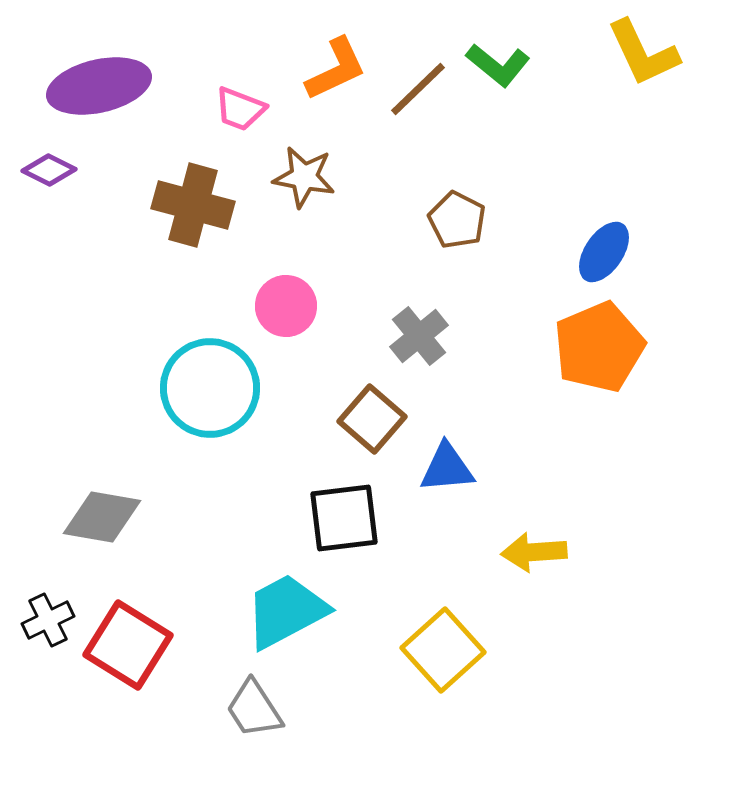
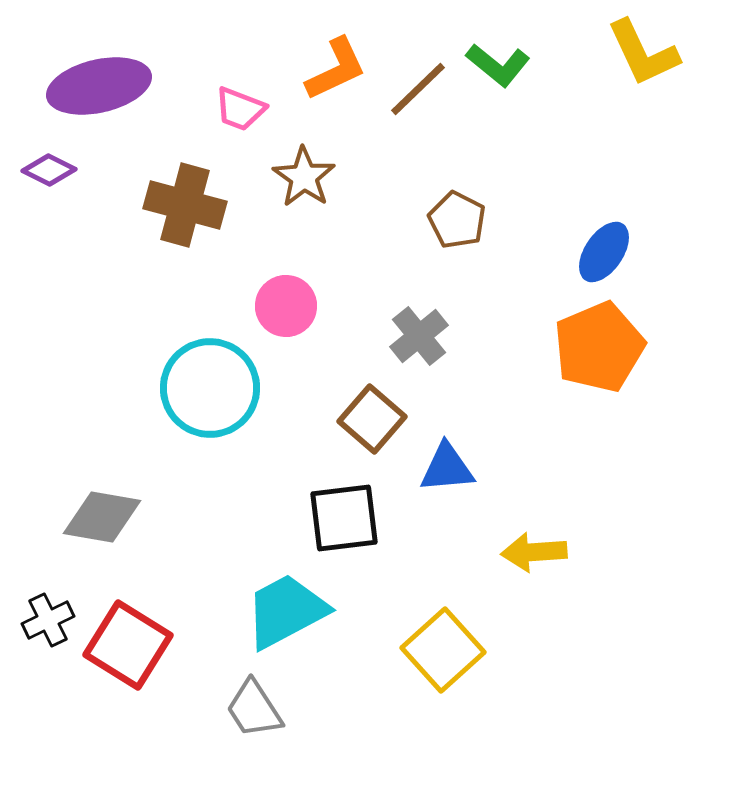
brown star: rotated 24 degrees clockwise
brown cross: moved 8 px left
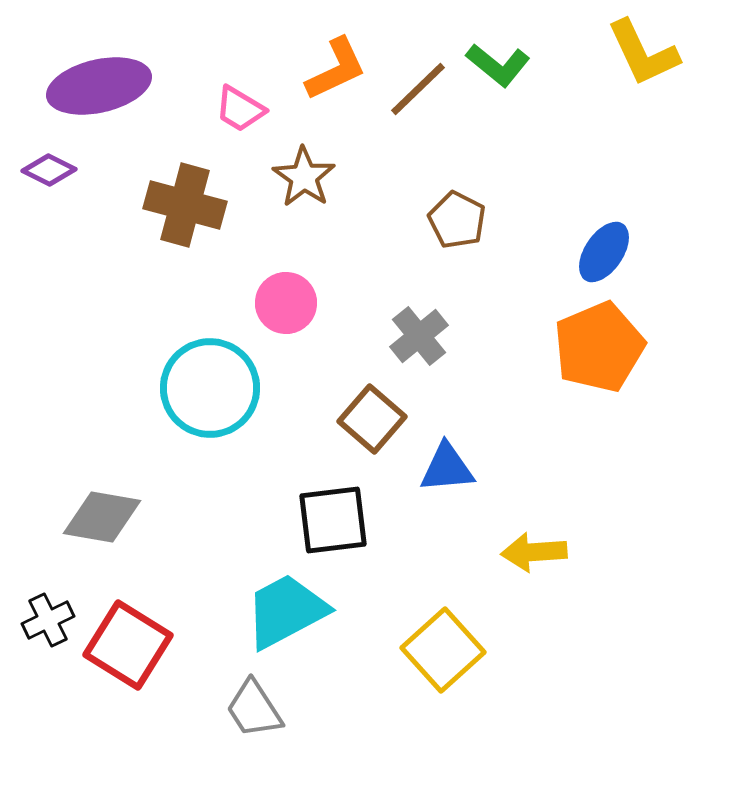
pink trapezoid: rotated 10 degrees clockwise
pink circle: moved 3 px up
black square: moved 11 px left, 2 px down
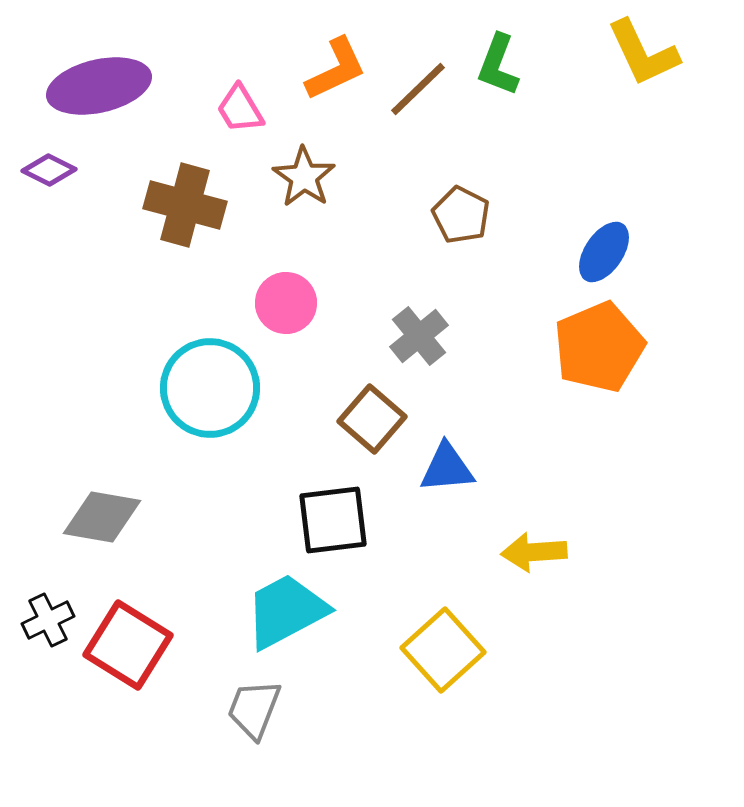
green L-shape: rotated 72 degrees clockwise
pink trapezoid: rotated 28 degrees clockwise
brown pentagon: moved 4 px right, 5 px up
gray trapezoid: rotated 54 degrees clockwise
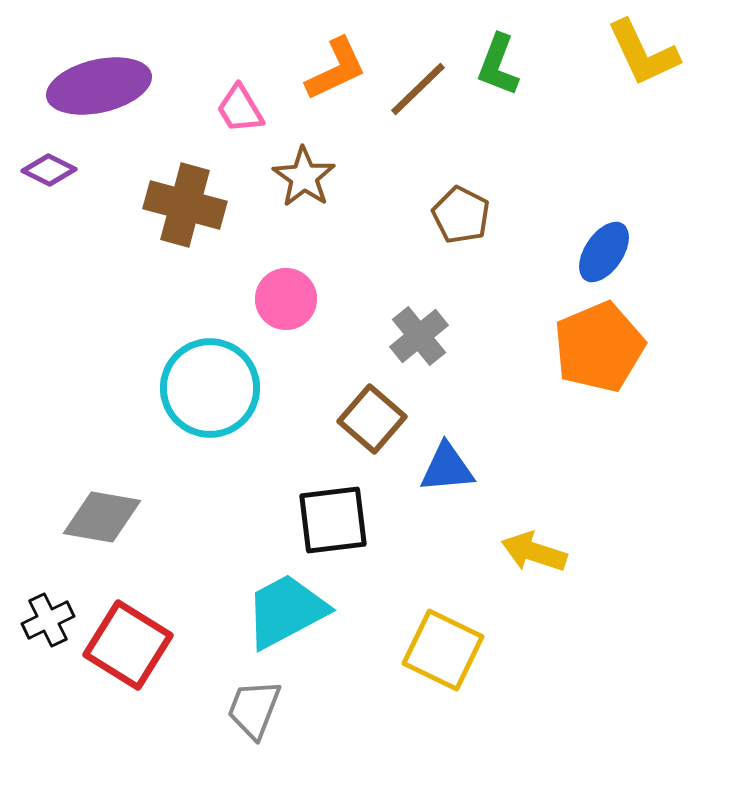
pink circle: moved 4 px up
yellow arrow: rotated 22 degrees clockwise
yellow square: rotated 22 degrees counterclockwise
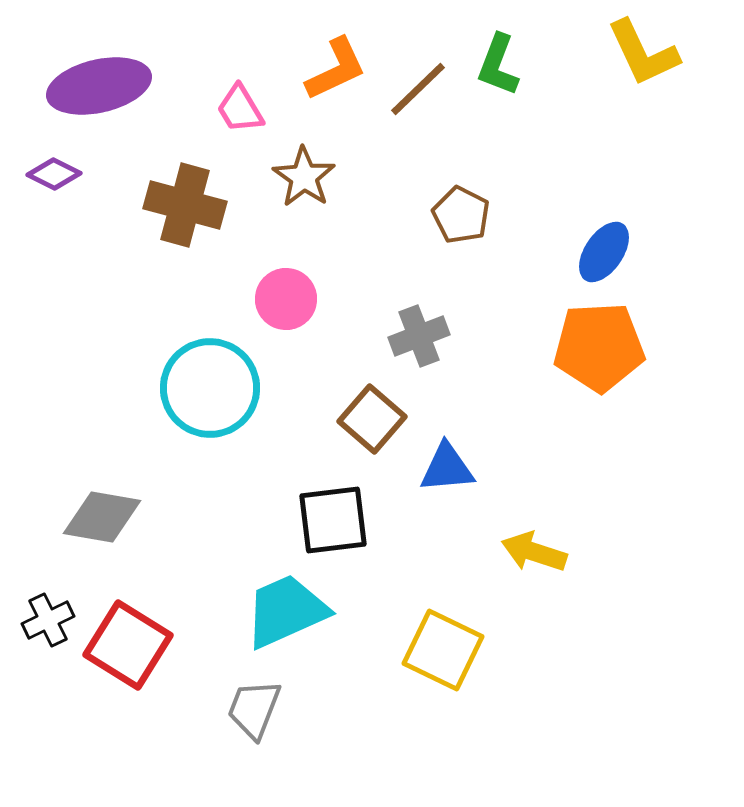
purple diamond: moved 5 px right, 4 px down
gray cross: rotated 18 degrees clockwise
orange pentagon: rotated 20 degrees clockwise
cyan trapezoid: rotated 4 degrees clockwise
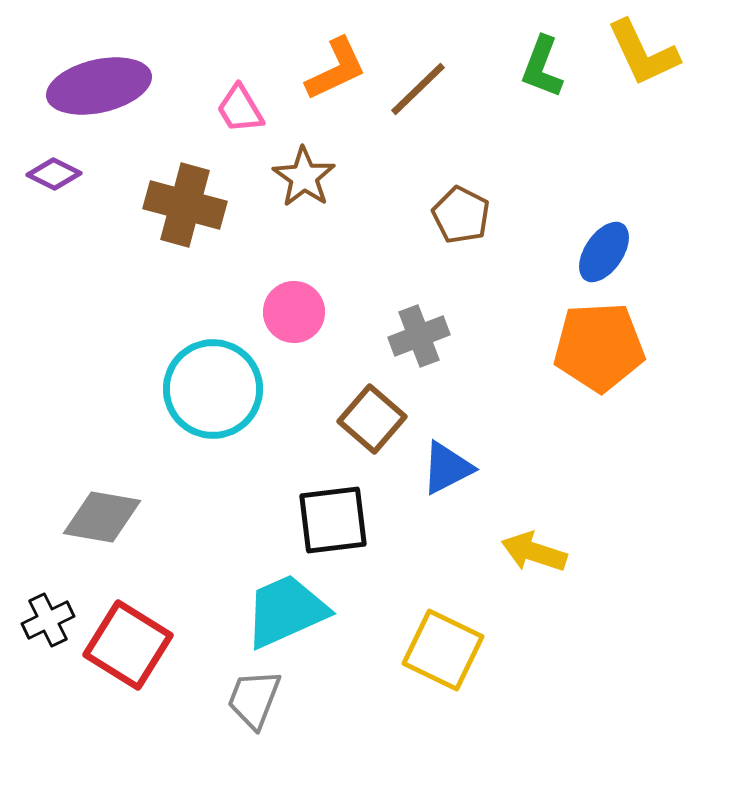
green L-shape: moved 44 px right, 2 px down
pink circle: moved 8 px right, 13 px down
cyan circle: moved 3 px right, 1 px down
blue triangle: rotated 22 degrees counterclockwise
gray trapezoid: moved 10 px up
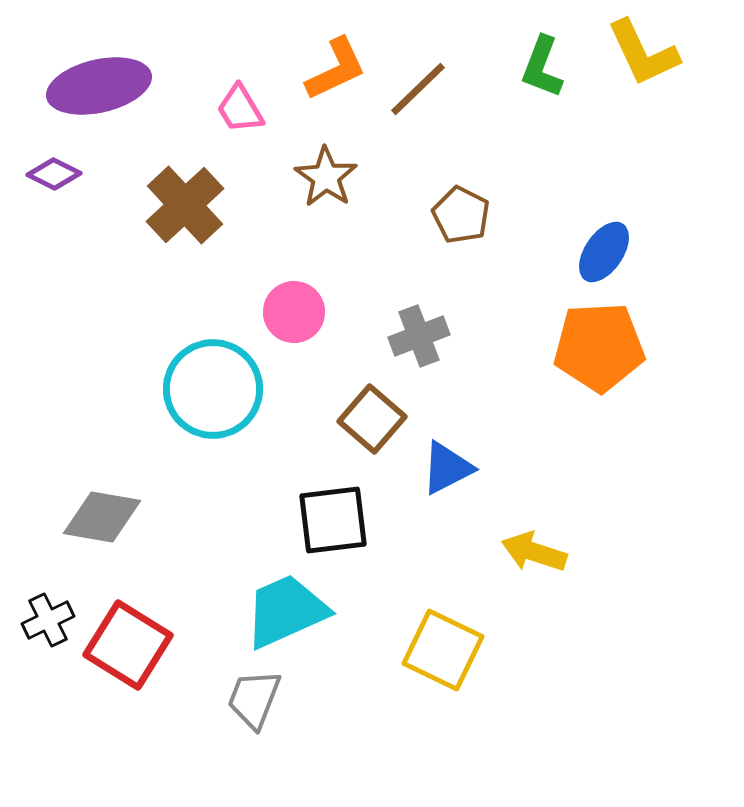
brown star: moved 22 px right
brown cross: rotated 32 degrees clockwise
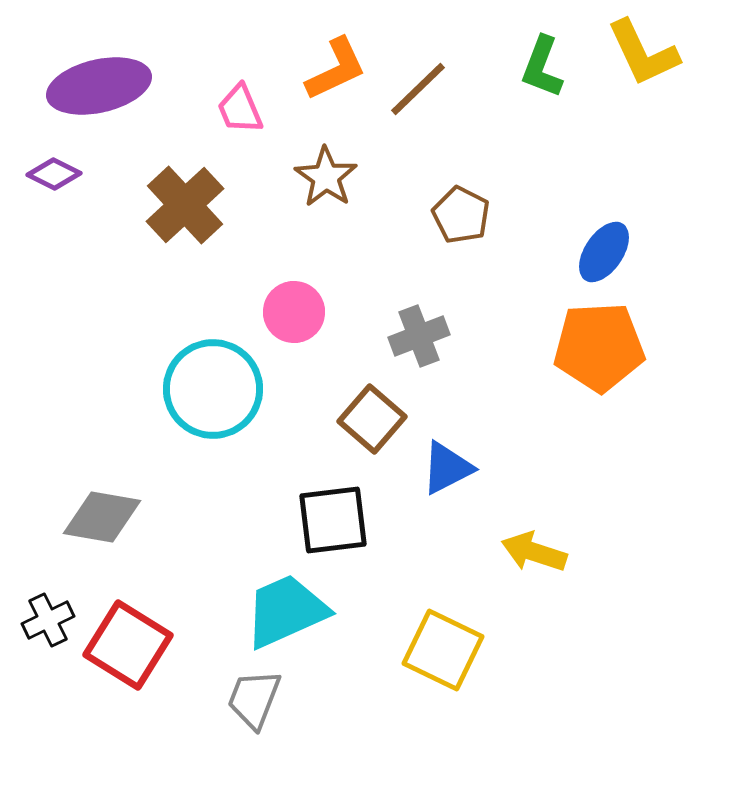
pink trapezoid: rotated 8 degrees clockwise
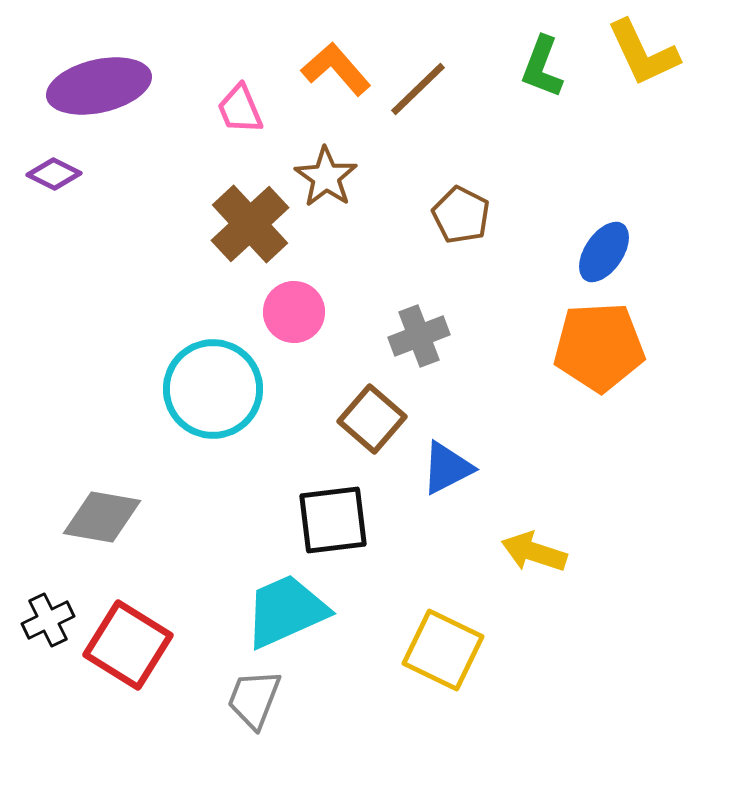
orange L-shape: rotated 106 degrees counterclockwise
brown cross: moved 65 px right, 19 px down
